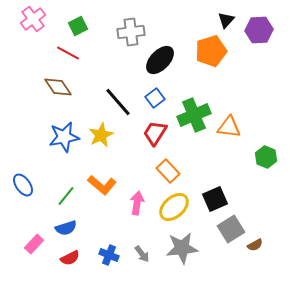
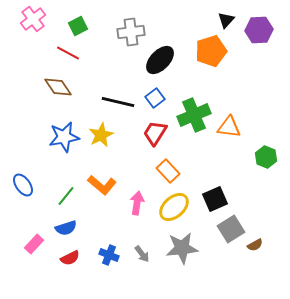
black line: rotated 36 degrees counterclockwise
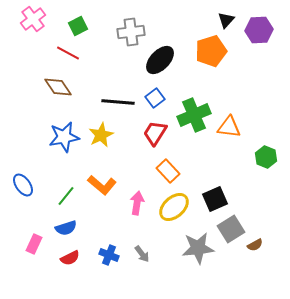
black line: rotated 8 degrees counterclockwise
pink rectangle: rotated 18 degrees counterclockwise
gray star: moved 16 px right
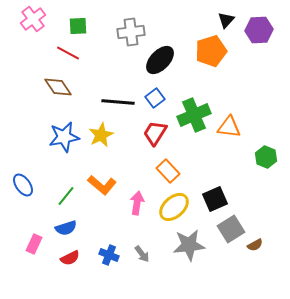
green square: rotated 24 degrees clockwise
gray star: moved 9 px left, 3 px up
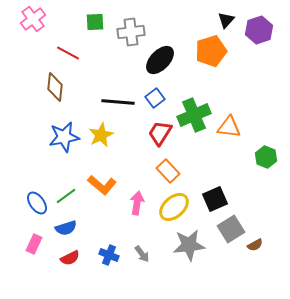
green square: moved 17 px right, 4 px up
purple hexagon: rotated 16 degrees counterclockwise
brown diamond: moved 3 px left; rotated 40 degrees clockwise
red trapezoid: moved 5 px right
blue ellipse: moved 14 px right, 18 px down
green line: rotated 15 degrees clockwise
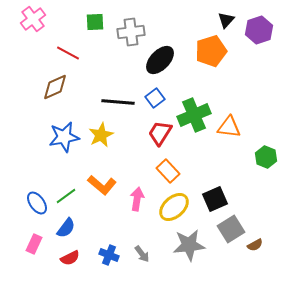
brown diamond: rotated 60 degrees clockwise
pink arrow: moved 4 px up
blue semicircle: rotated 35 degrees counterclockwise
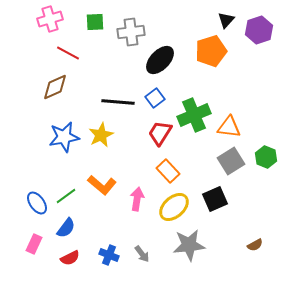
pink cross: moved 17 px right; rotated 20 degrees clockwise
gray square: moved 68 px up
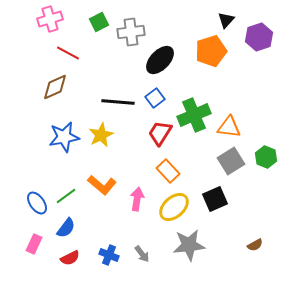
green square: moved 4 px right; rotated 24 degrees counterclockwise
purple hexagon: moved 7 px down
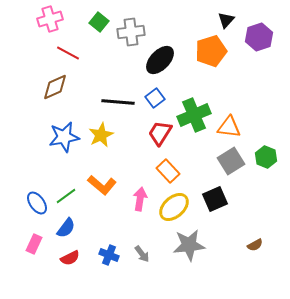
green square: rotated 24 degrees counterclockwise
pink arrow: moved 3 px right
